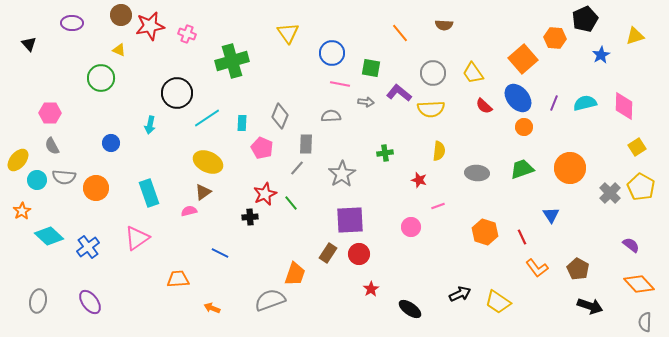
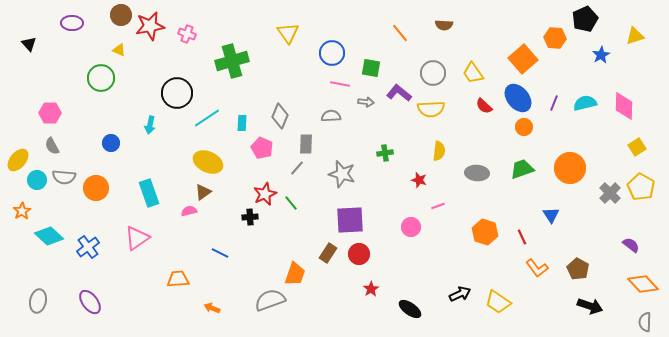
gray star at (342, 174): rotated 24 degrees counterclockwise
orange diamond at (639, 284): moved 4 px right
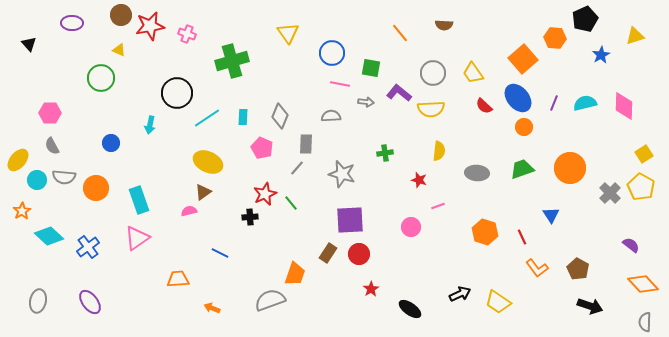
cyan rectangle at (242, 123): moved 1 px right, 6 px up
yellow square at (637, 147): moved 7 px right, 7 px down
cyan rectangle at (149, 193): moved 10 px left, 7 px down
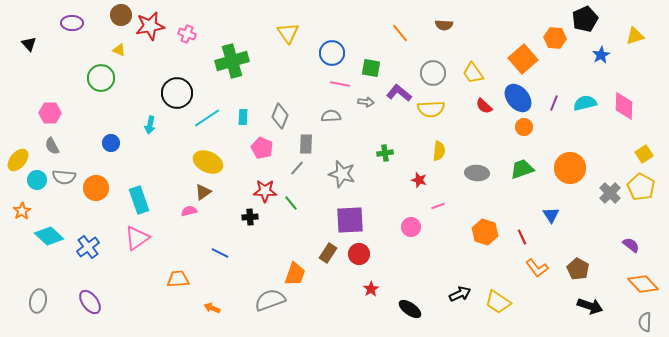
red star at (265, 194): moved 3 px up; rotated 25 degrees clockwise
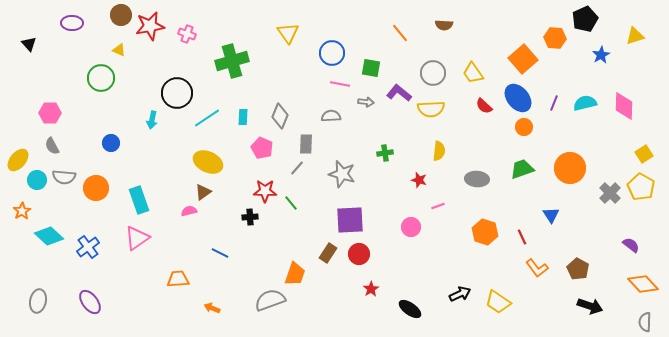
cyan arrow at (150, 125): moved 2 px right, 5 px up
gray ellipse at (477, 173): moved 6 px down
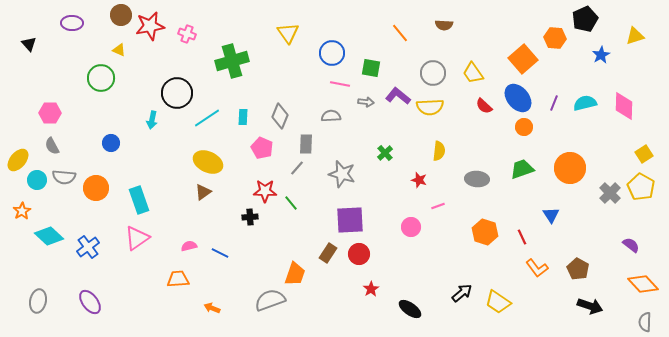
purple L-shape at (399, 93): moved 1 px left, 3 px down
yellow semicircle at (431, 109): moved 1 px left, 2 px up
green cross at (385, 153): rotated 35 degrees counterclockwise
pink semicircle at (189, 211): moved 35 px down
black arrow at (460, 294): moved 2 px right, 1 px up; rotated 15 degrees counterclockwise
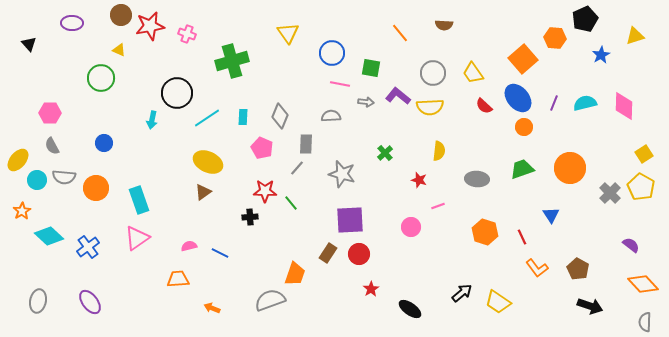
blue circle at (111, 143): moved 7 px left
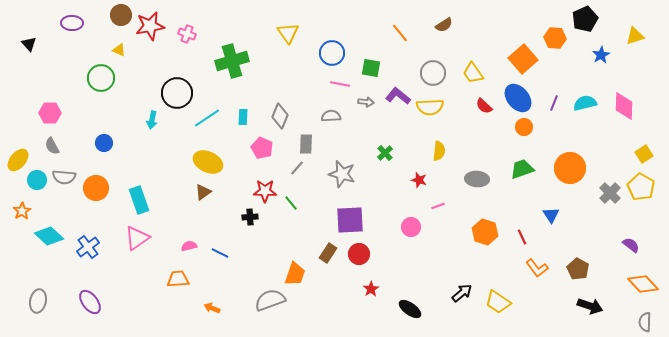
brown semicircle at (444, 25): rotated 36 degrees counterclockwise
